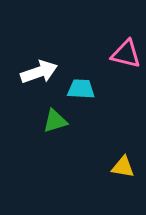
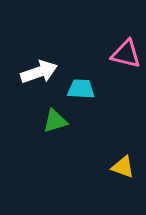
yellow triangle: rotated 10 degrees clockwise
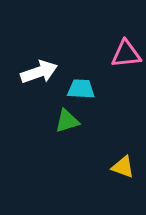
pink triangle: rotated 20 degrees counterclockwise
green triangle: moved 12 px right
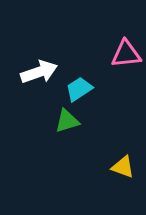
cyan trapezoid: moved 2 px left; rotated 36 degrees counterclockwise
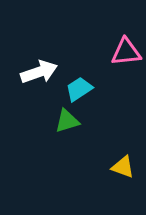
pink triangle: moved 2 px up
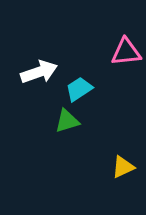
yellow triangle: rotated 45 degrees counterclockwise
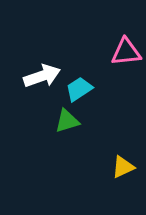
white arrow: moved 3 px right, 4 px down
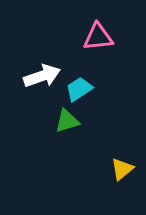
pink triangle: moved 28 px left, 15 px up
yellow triangle: moved 1 px left, 2 px down; rotated 15 degrees counterclockwise
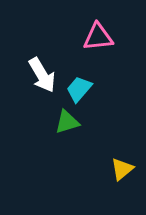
white arrow: moved 1 px up; rotated 78 degrees clockwise
cyan trapezoid: rotated 16 degrees counterclockwise
green triangle: moved 1 px down
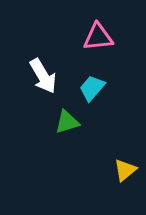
white arrow: moved 1 px right, 1 px down
cyan trapezoid: moved 13 px right, 1 px up
yellow triangle: moved 3 px right, 1 px down
